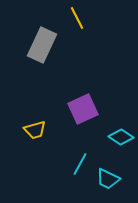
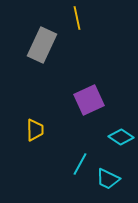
yellow line: rotated 15 degrees clockwise
purple square: moved 6 px right, 9 px up
yellow trapezoid: rotated 75 degrees counterclockwise
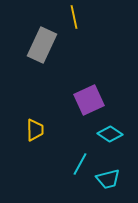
yellow line: moved 3 px left, 1 px up
cyan diamond: moved 11 px left, 3 px up
cyan trapezoid: rotated 40 degrees counterclockwise
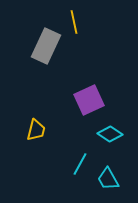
yellow line: moved 5 px down
gray rectangle: moved 4 px right, 1 px down
yellow trapezoid: moved 1 px right; rotated 15 degrees clockwise
cyan trapezoid: rotated 75 degrees clockwise
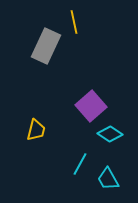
purple square: moved 2 px right, 6 px down; rotated 16 degrees counterclockwise
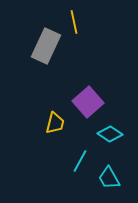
purple square: moved 3 px left, 4 px up
yellow trapezoid: moved 19 px right, 7 px up
cyan line: moved 3 px up
cyan trapezoid: moved 1 px right, 1 px up
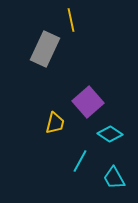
yellow line: moved 3 px left, 2 px up
gray rectangle: moved 1 px left, 3 px down
cyan trapezoid: moved 5 px right
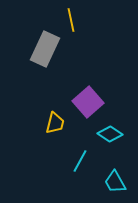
cyan trapezoid: moved 1 px right, 4 px down
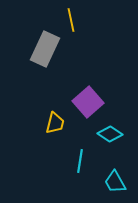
cyan line: rotated 20 degrees counterclockwise
